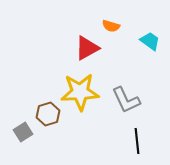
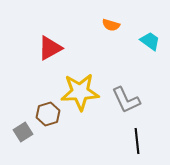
orange semicircle: moved 1 px up
red triangle: moved 37 px left
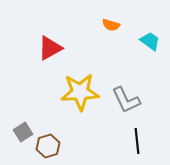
brown hexagon: moved 32 px down
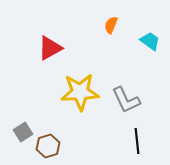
orange semicircle: rotated 96 degrees clockwise
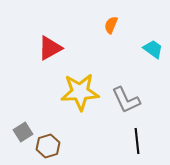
cyan trapezoid: moved 3 px right, 8 px down
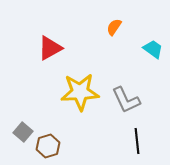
orange semicircle: moved 3 px right, 2 px down; rotated 12 degrees clockwise
gray square: rotated 18 degrees counterclockwise
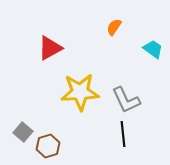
black line: moved 14 px left, 7 px up
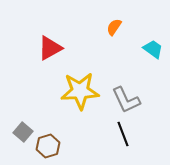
yellow star: moved 1 px up
black line: rotated 15 degrees counterclockwise
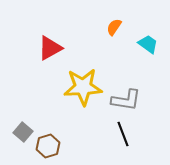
cyan trapezoid: moved 5 px left, 5 px up
yellow star: moved 3 px right, 4 px up
gray L-shape: rotated 56 degrees counterclockwise
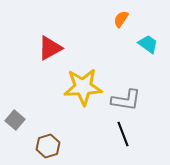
orange semicircle: moved 7 px right, 8 px up
gray square: moved 8 px left, 12 px up
